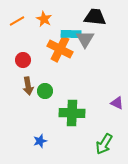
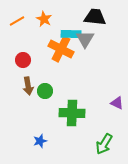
orange cross: moved 1 px right
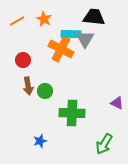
black trapezoid: moved 1 px left
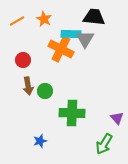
purple triangle: moved 15 px down; rotated 24 degrees clockwise
